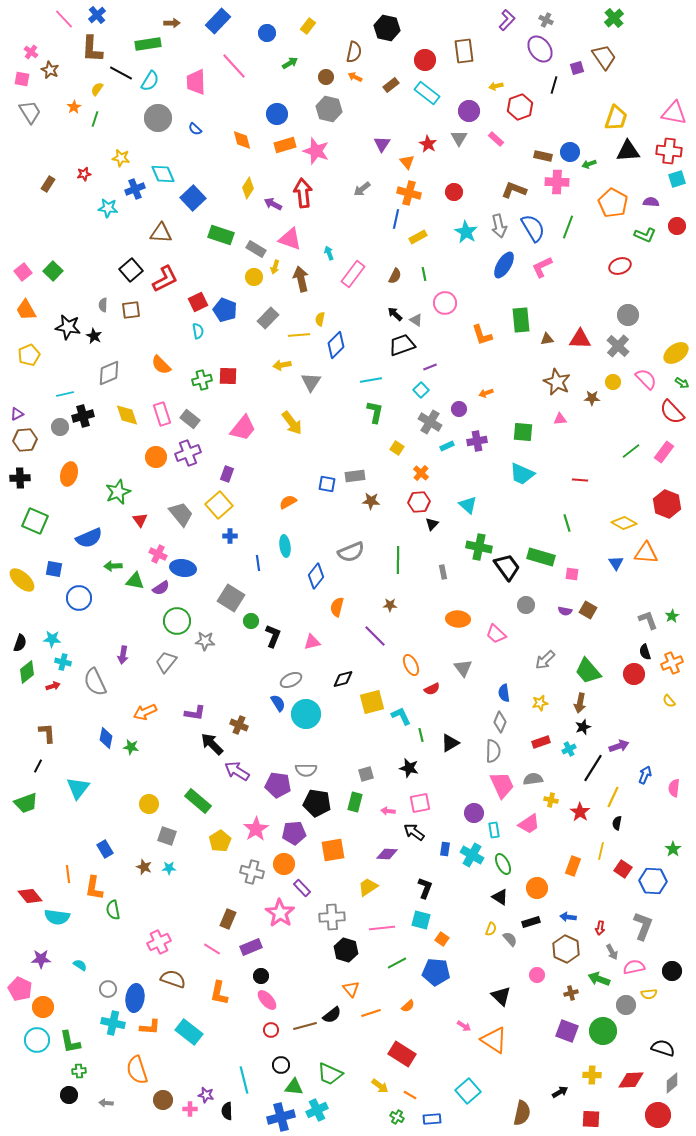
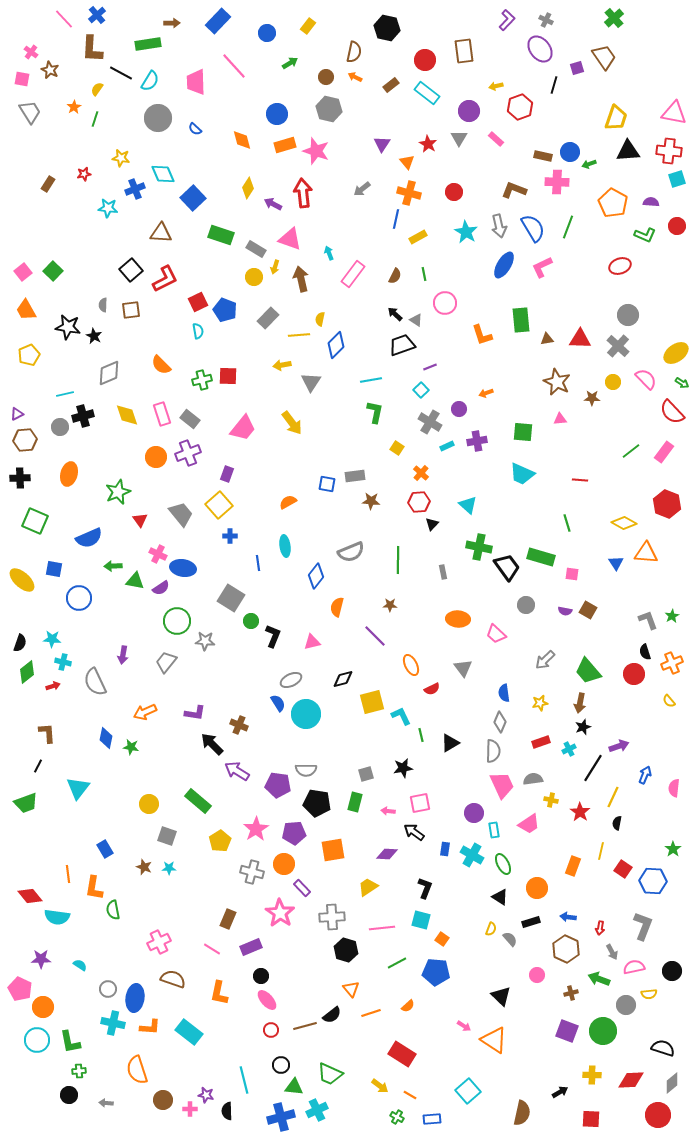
black star at (409, 768): moved 6 px left; rotated 24 degrees counterclockwise
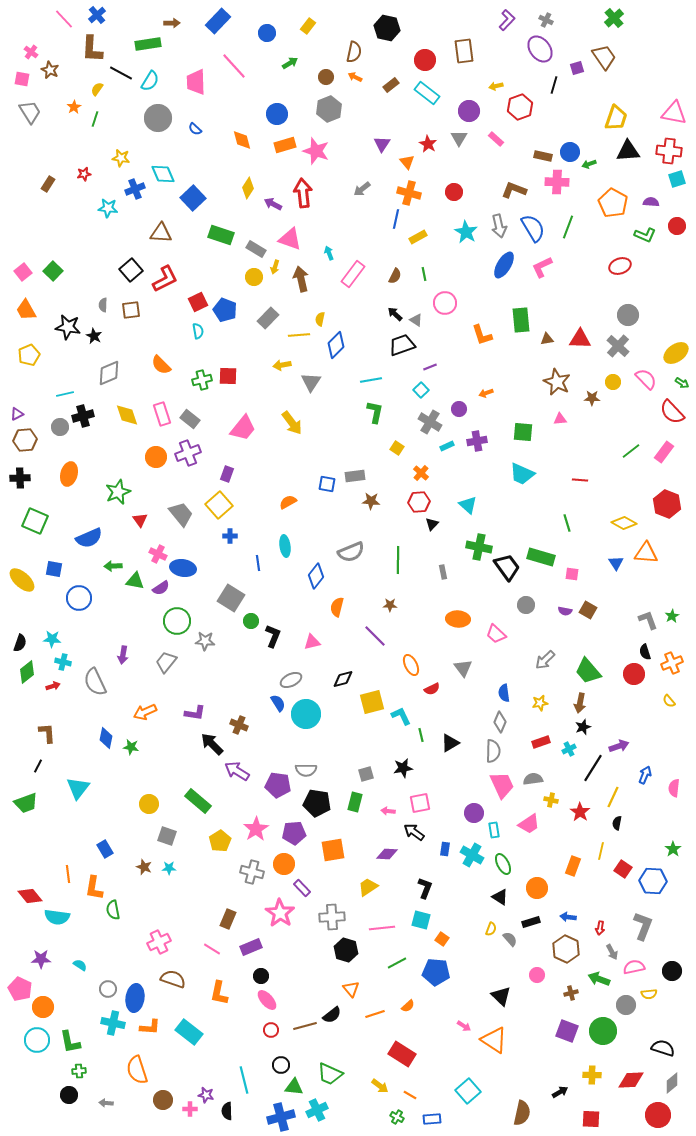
gray hexagon at (329, 109): rotated 25 degrees clockwise
orange line at (371, 1013): moved 4 px right, 1 px down
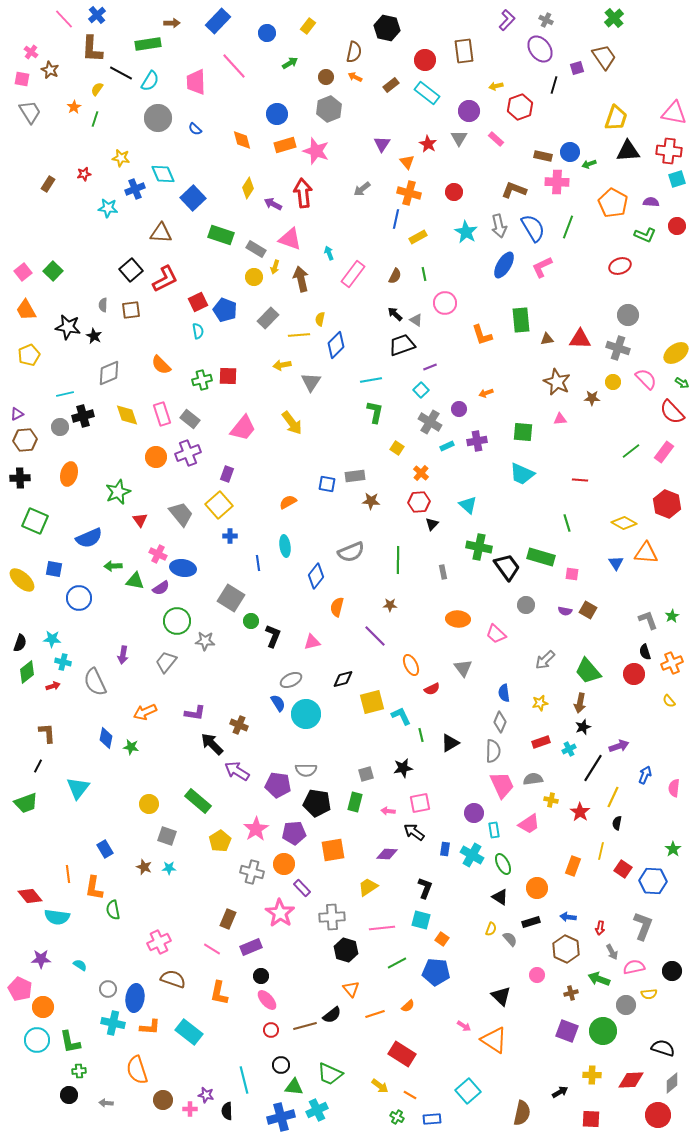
gray cross at (618, 346): moved 2 px down; rotated 25 degrees counterclockwise
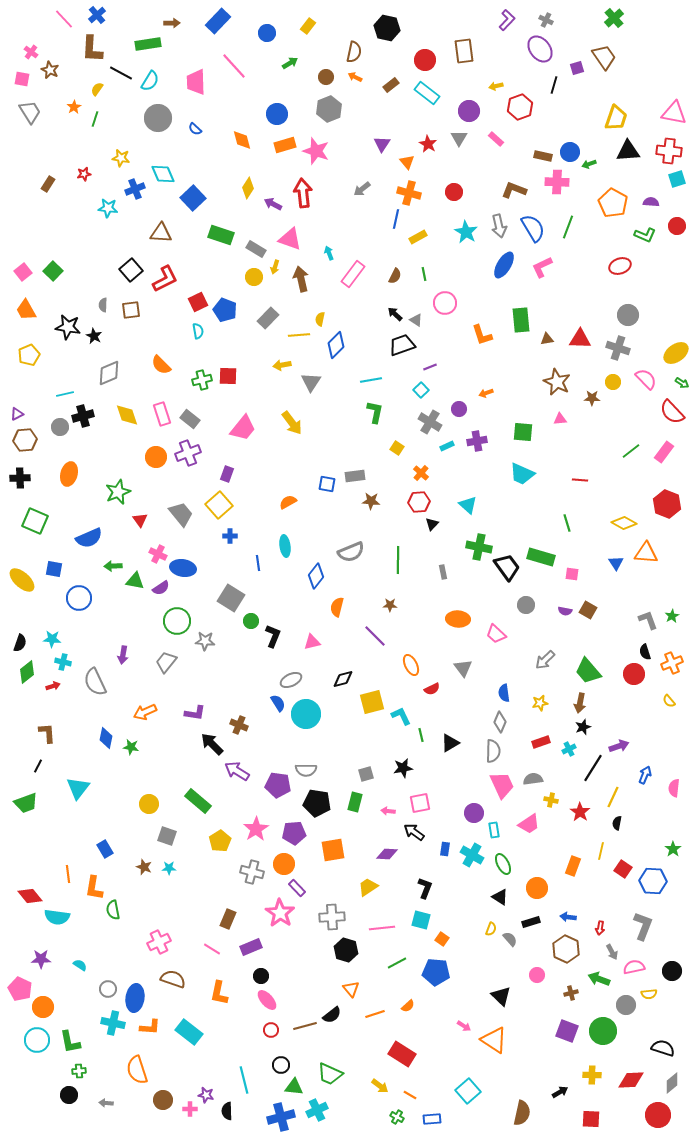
purple rectangle at (302, 888): moved 5 px left
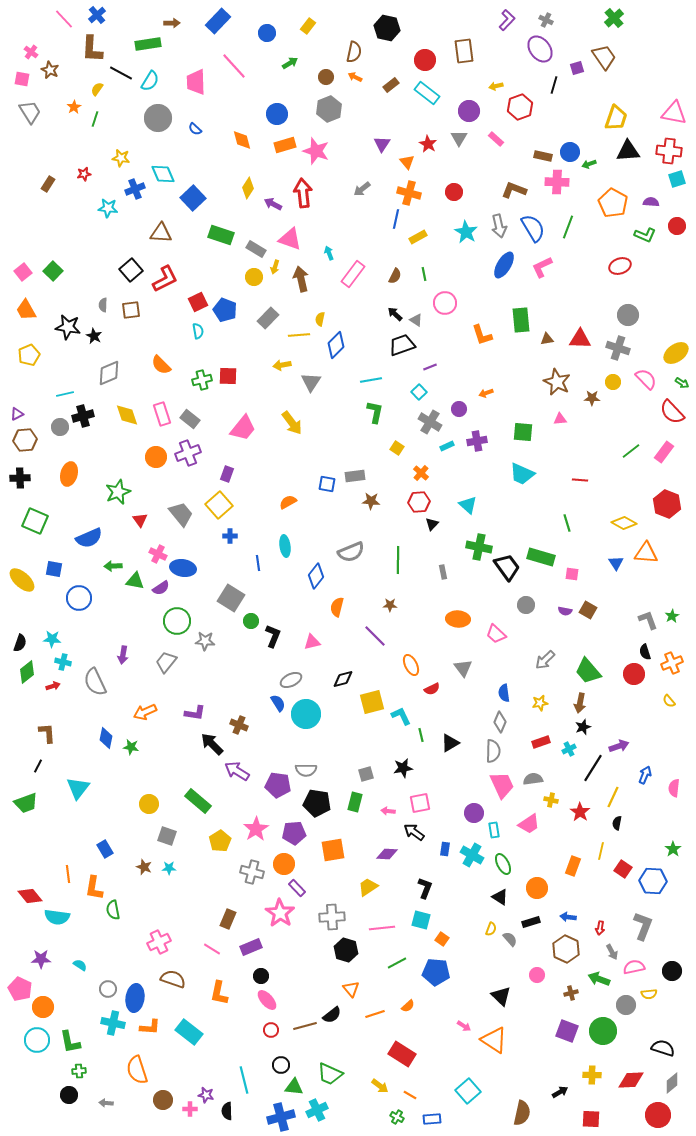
cyan square at (421, 390): moved 2 px left, 2 px down
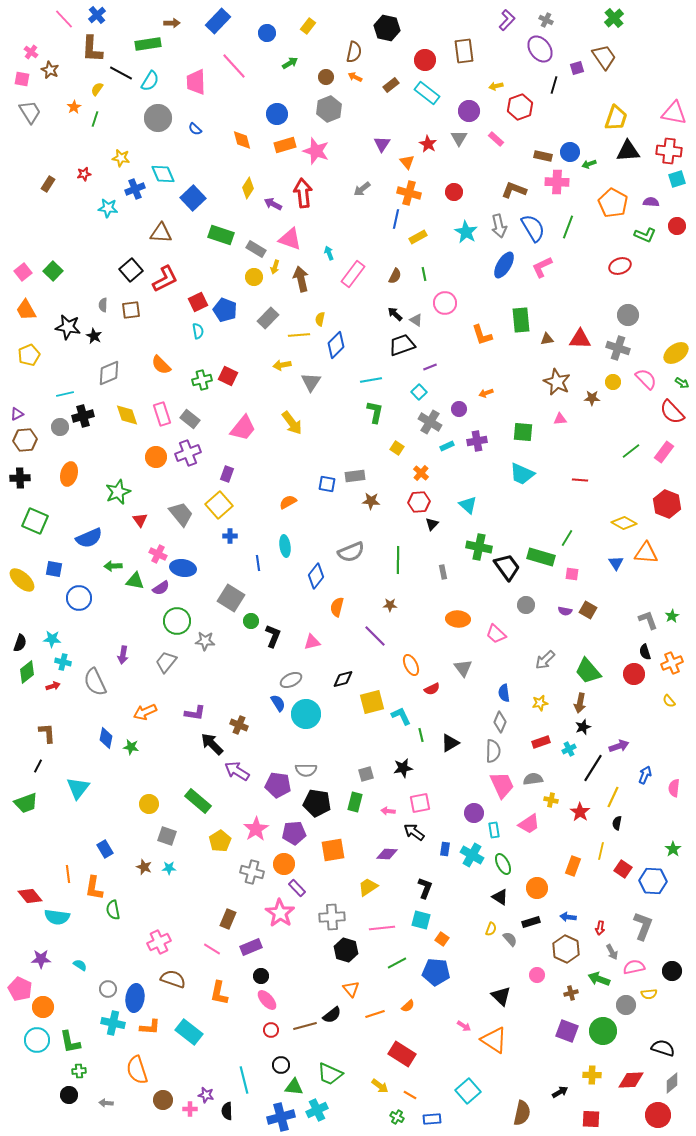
red square at (228, 376): rotated 24 degrees clockwise
green line at (567, 523): moved 15 px down; rotated 48 degrees clockwise
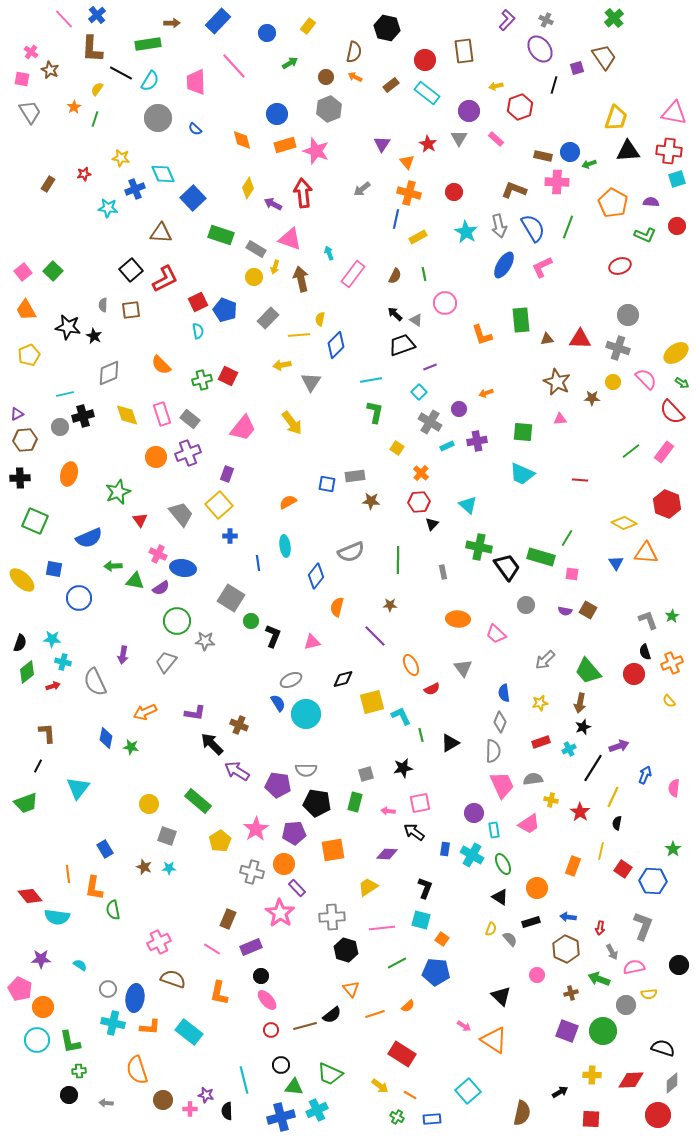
black circle at (672, 971): moved 7 px right, 6 px up
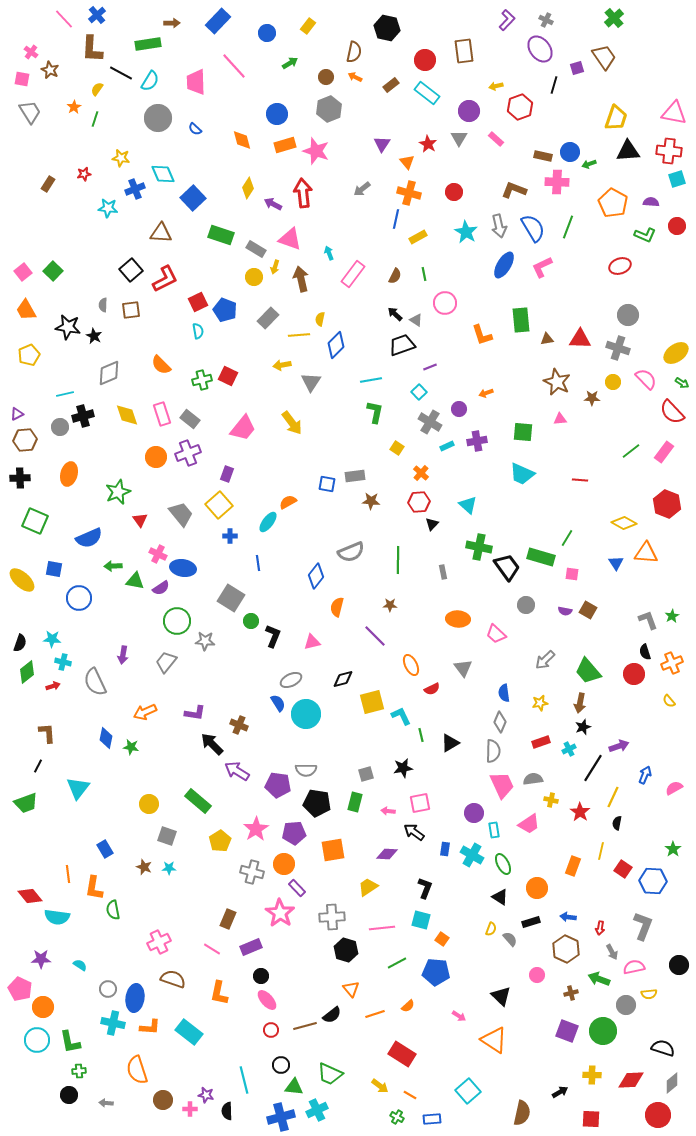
cyan ellipse at (285, 546): moved 17 px left, 24 px up; rotated 45 degrees clockwise
pink semicircle at (674, 788): rotated 54 degrees clockwise
pink arrow at (464, 1026): moved 5 px left, 10 px up
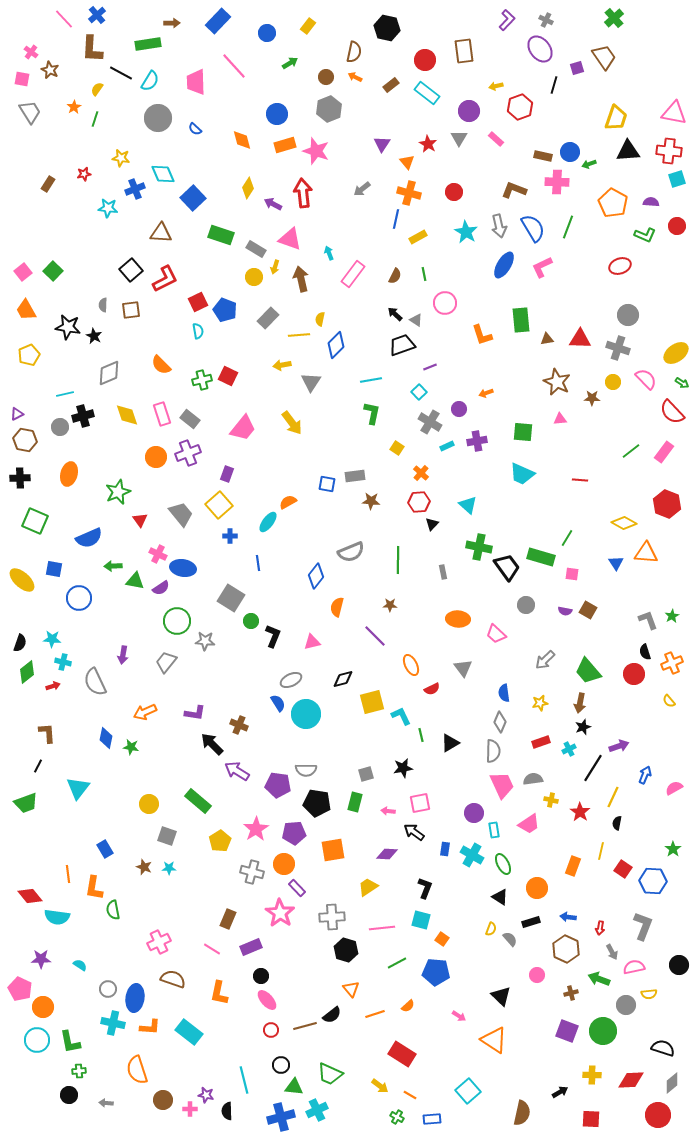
green L-shape at (375, 412): moved 3 px left, 1 px down
brown hexagon at (25, 440): rotated 15 degrees clockwise
